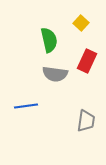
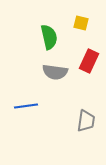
yellow square: rotated 28 degrees counterclockwise
green semicircle: moved 3 px up
red rectangle: moved 2 px right
gray semicircle: moved 2 px up
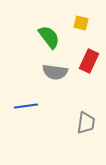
green semicircle: rotated 25 degrees counterclockwise
gray trapezoid: moved 2 px down
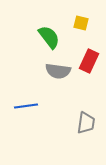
gray semicircle: moved 3 px right, 1 px up
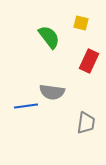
gray semicircle: moved 6 px left, 21 px down
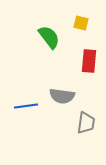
red rectangle: rotated 20 degrees counterclockwise
gray semicircle: moved 10 px right, 4 px down
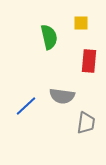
yellow square: rotated 14 degrees counterclockwise
green semicircle: rotated 25 degrees clockwise
blue line: rotated 35 degrees counterclockwise
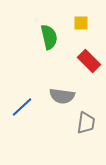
red rectangle: rotated 50 degrees counterclockwise
blue line: moved 4 px left, 1 px down
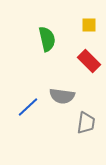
yellow square: moved 8 px right, 2 px down
green semicircle: moved 2 px left, 2 px down
blue line: moved 6 px right
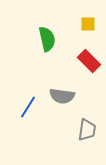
yellow square: moved 1 px left, 1 px up
blue line: rotated 15 degrees counterclockwise
gray trapezoid: moved 1 px right, 7 px down
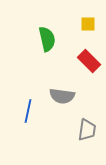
blue line: moved 4 px down; rotated 20 degrees counterclockwise
